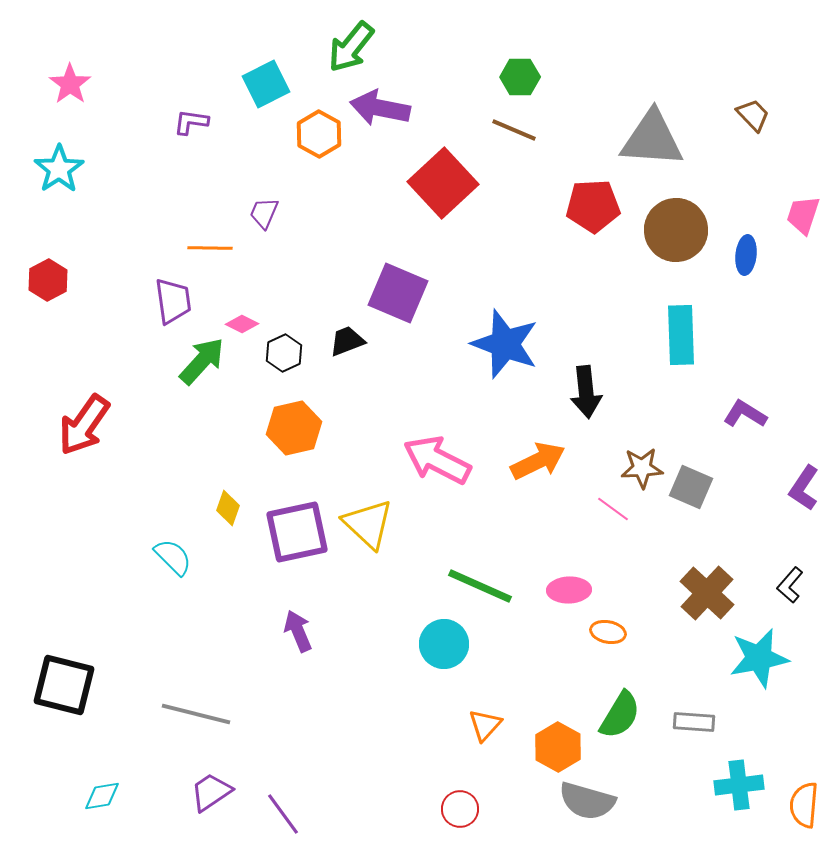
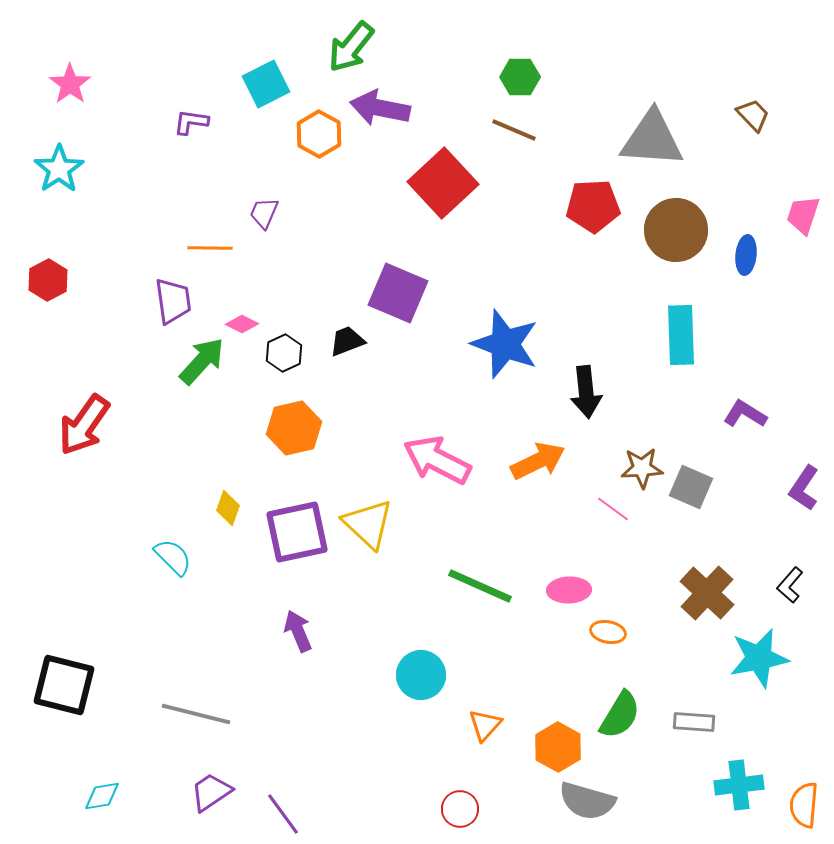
cyan circle at (444, 644): moved 23 px left, 31 px down
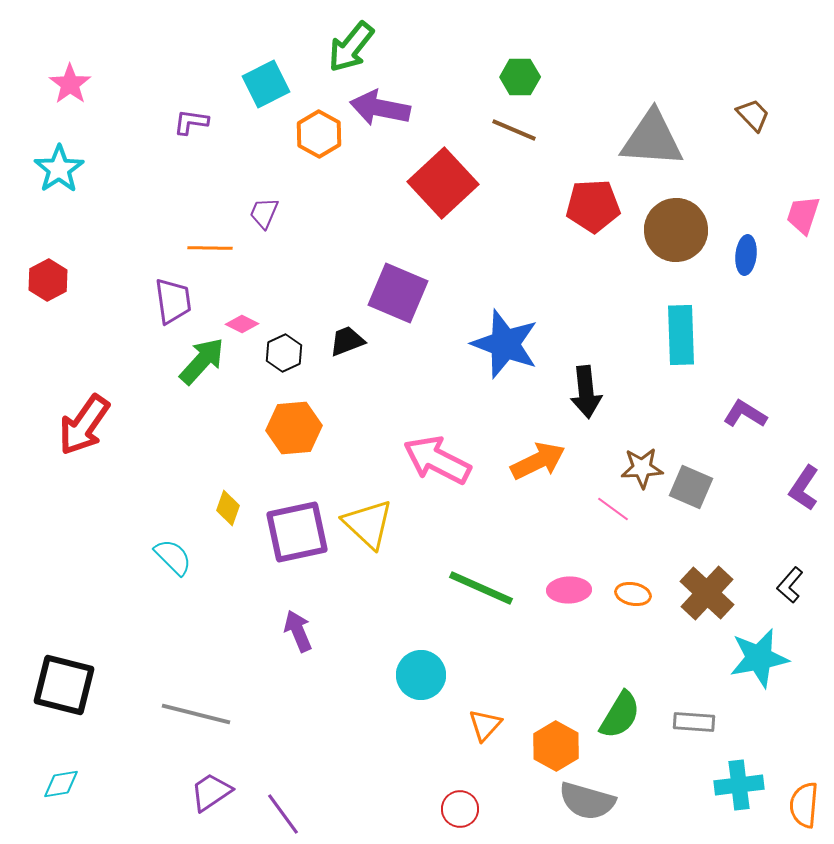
orange hexagon at (294, 428): rotated 8 degrees clockwise
green line at (480, 586): moved 1 px right, 2 px down
orange ellipse at (608, 632): moved 25 px right, 38 px up
orange hexagon at (558, 747): moved 2 px left, 1 px up
cyan diamond at (102, 796): moved 41 px left, 12 px up
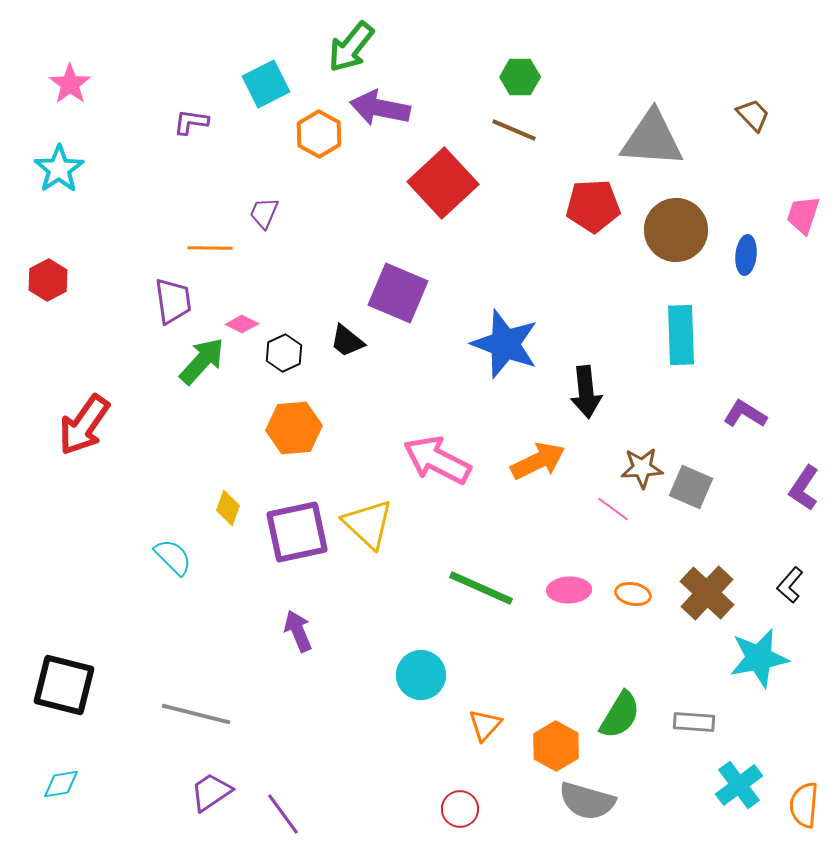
black trapezoid at (347, 341): rotated 120 degrees counterclockwise
cyan cross at (739, 785): rotated 30 degrees counterclockwise
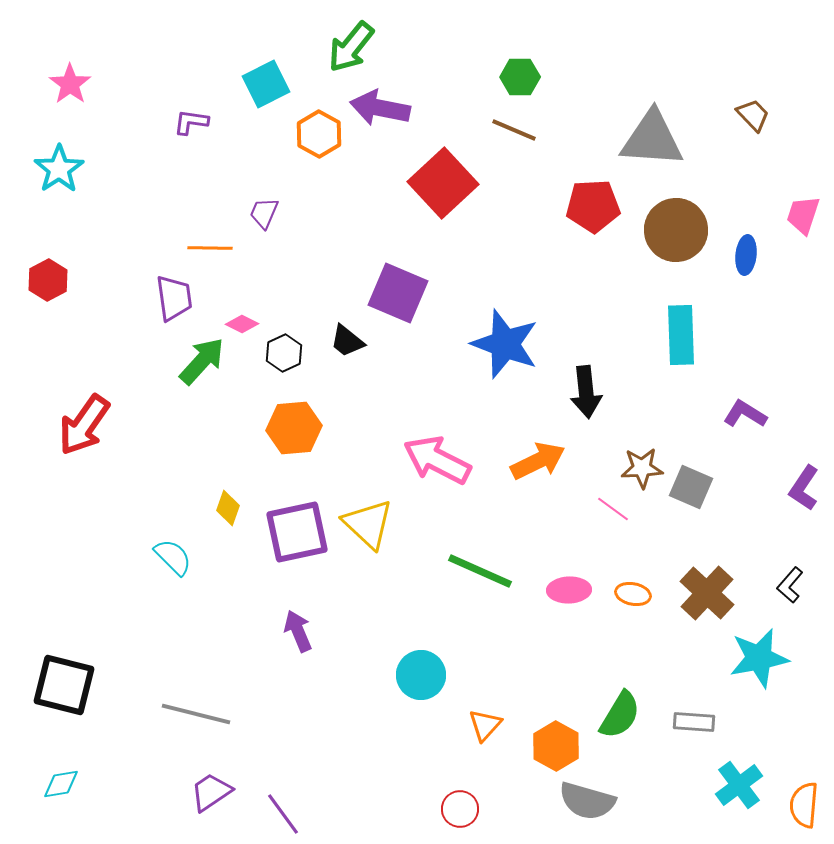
purple trapezoid at (173, 301): moved 1 px right, 3 px up
green line at (481, 588): moved 1 px left, 17 px up
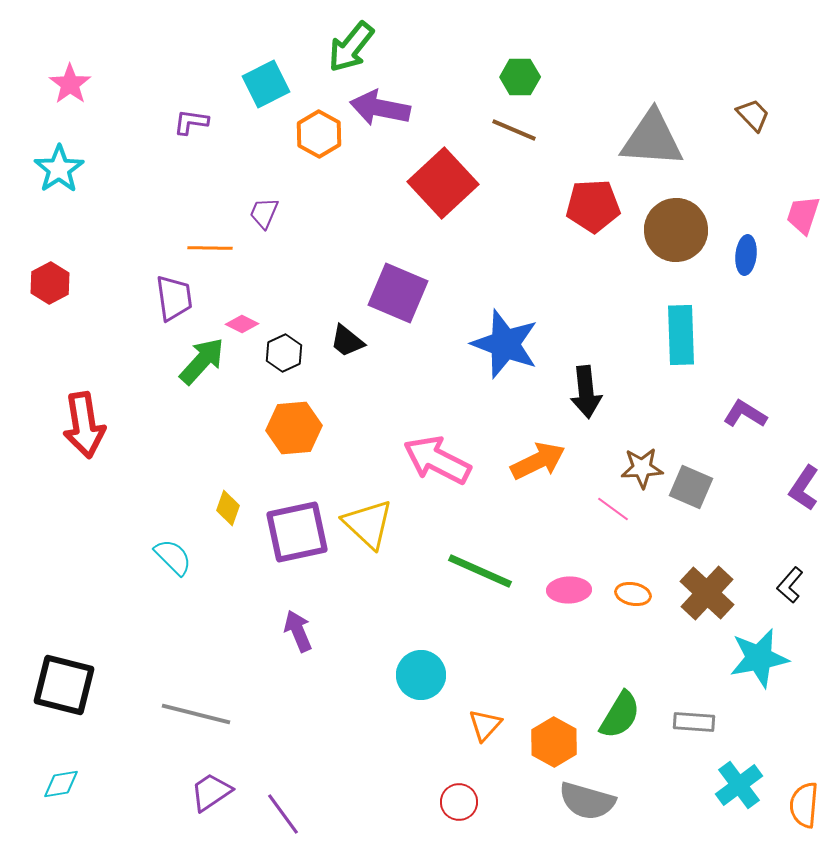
red hexagon at (48, 280): moved 2 px right, 3 px down
red arrow at (84, 425): rotated 44 degrees counterclockwise
orange hexagon at (556, 746): moved 2 px left, 4 px up
red circle at (460, 809): moved 1 px left, 7 px up
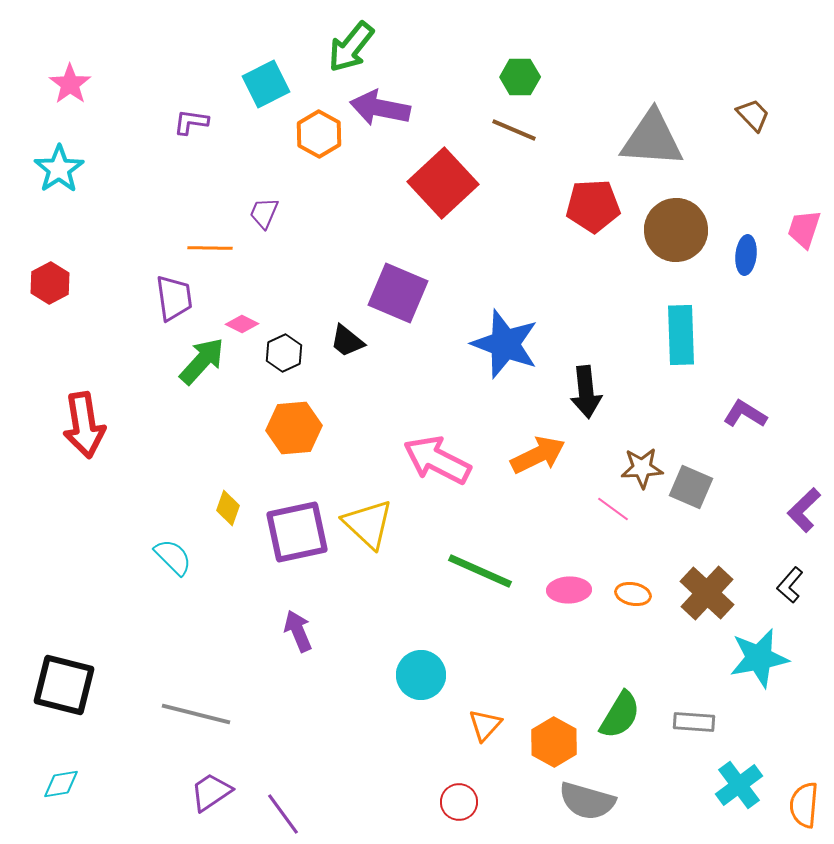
pink trapezoid at (803, 215): moved 1 px right, 14 px down
orange arrow at (538, 461): moved 6 px up
purple L-shape at (804, 488): moved 22 px down; rotated 12 degrees clockwise
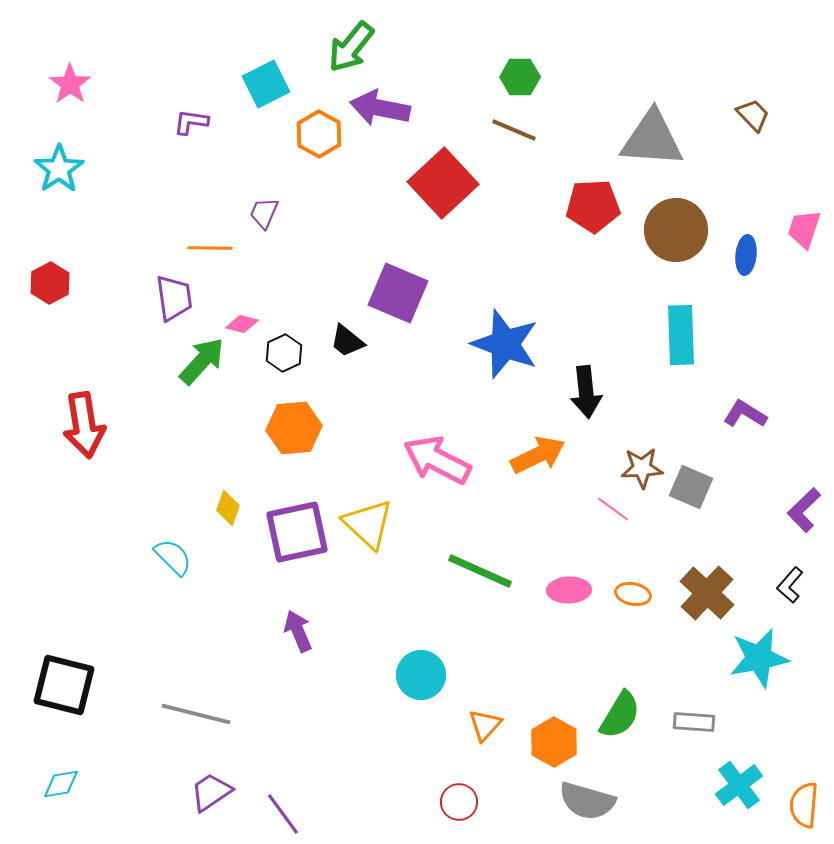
pink diamond at (242, 324): rotated 12 degrees counterclockwise
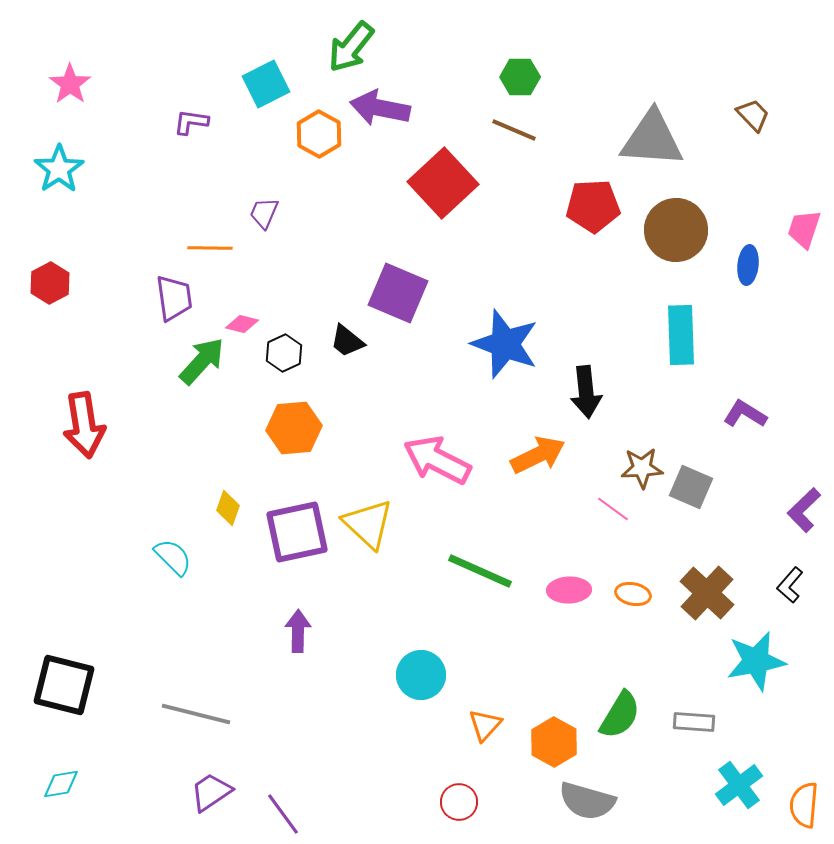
blue ellipse at (746, 255): moved 2 px right, 10 px down
purple arrow at (298, 631): rotated 24 degrees clockwise
cyan star at (759, 658): moved 3 px left, 3 px down
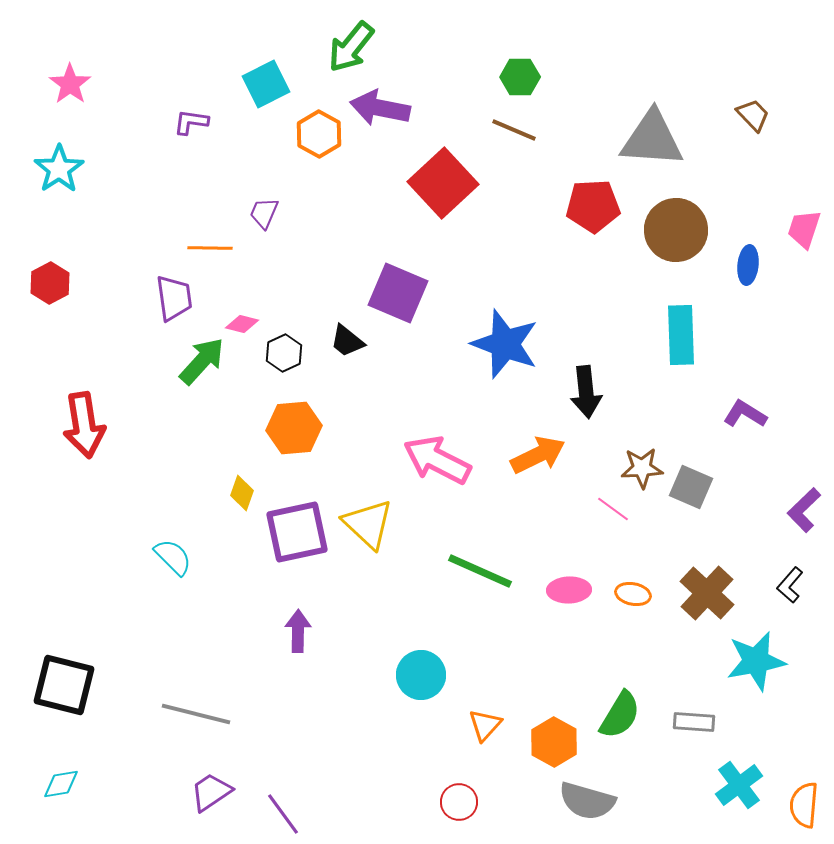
yellow diamond at (228, 508): moved 14 px right, 15 px up
